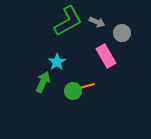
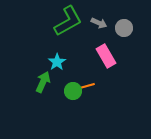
gray arrow: moved 2 px right, 1 px down
gray circle: moved 2 px right, 5 px up
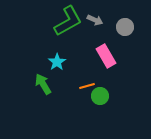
gray arrow: moved 4 px left, 3 px up
gray circle: moved 1 px right, 1 px up
green arrow: moved 2 px down; rotated 55 degrees counterclockwise
green circle: moved 27 px right, 5 px down
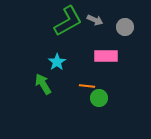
pink rectangle: rotated 60 degrees counterclockwise
orange line: rotated 21 degrees clockwise
green circle: moved 1 px left, 2 px down
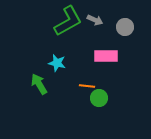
cyan star: moved 1 px down; rotated 24 degrees counterclockwise
green arrow: moved 4 px left
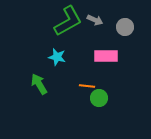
cyan star: moved 6 px up
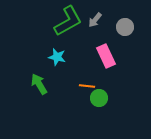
gray arrow: rotated 105 degrees clockwise
pink rectangle: rotated 65 degrees clockwise
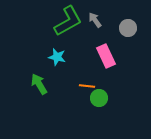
gray arrow: rotated 105 degrees clockwise
gray circle: moved 3 px right, 1 px down
